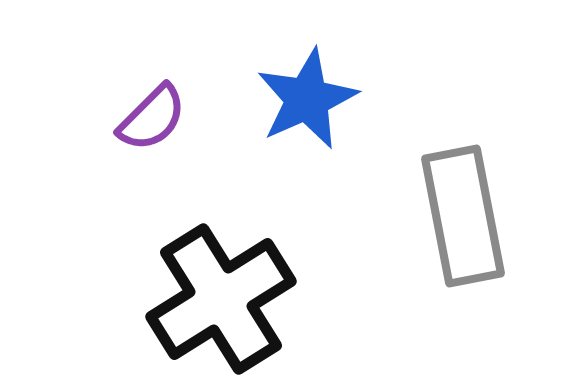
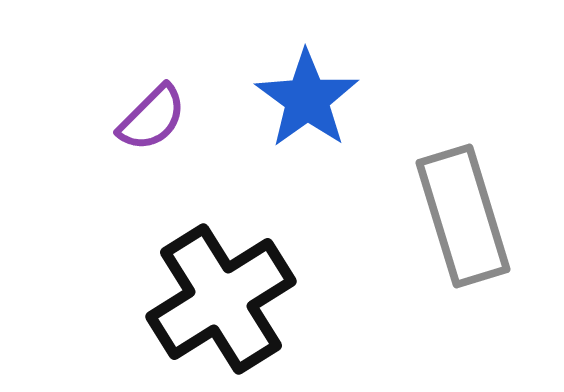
blue star: rotated 12 degrees counterclockwise
gray rectangle: rotated 6 degrees counterclockwise
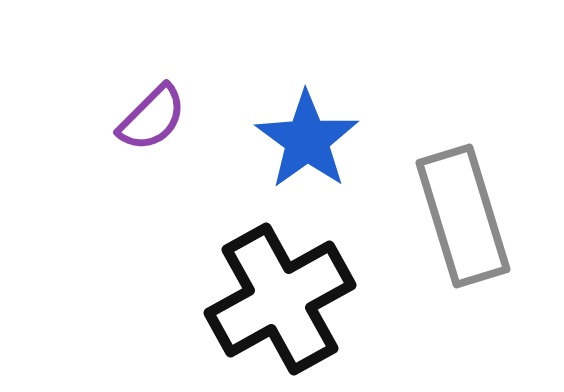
blue star: moved 41 px down
black cross: moved 59 px right; rotated 3 degrees clockwise
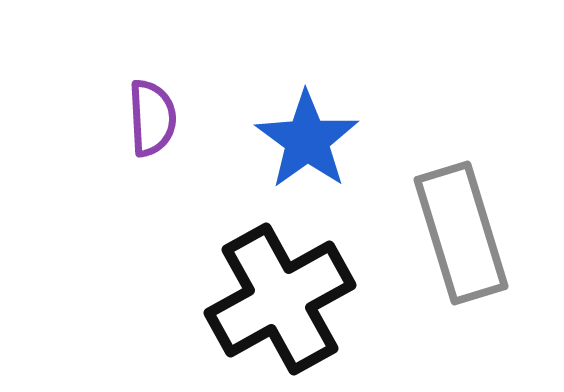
purple semicircle: rotated 48 degrees counterclockwise
gray rectangle: moved 2 px left, 17 px down
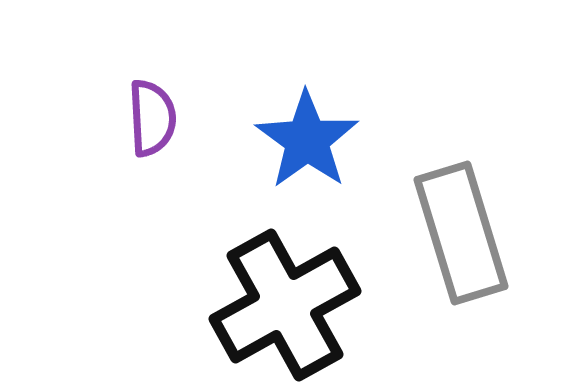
black cross: moved 5 px right, 6 px down
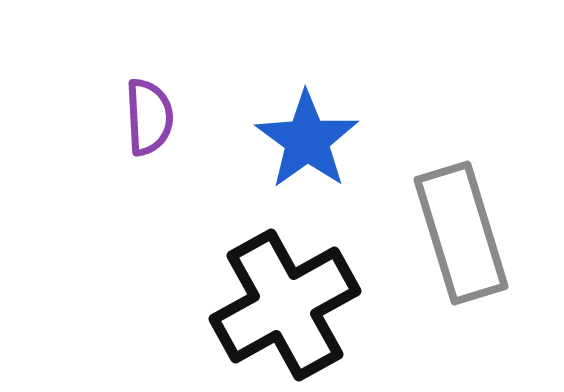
purple semicircle: moved 3 px left, 1 px up
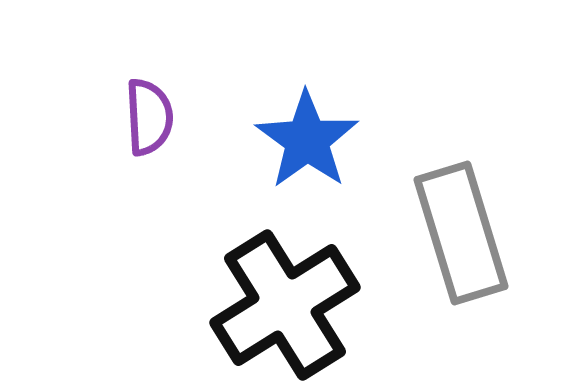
black cross: rotated 3 degrees counterclockwise
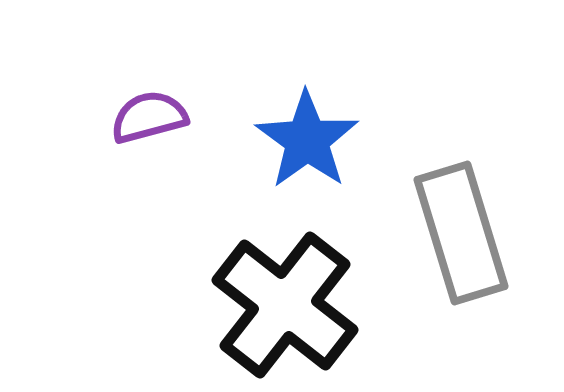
purple semicircle: rotated 102 degrees counterclockwise
black cross: rotated 20 degrees counterclockwise
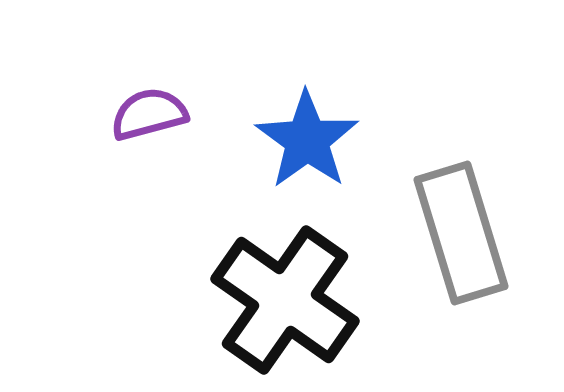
purple semicircle: moved 3 px up
black cross: moved 5 px up; rotated 3 degrees counterclockwise
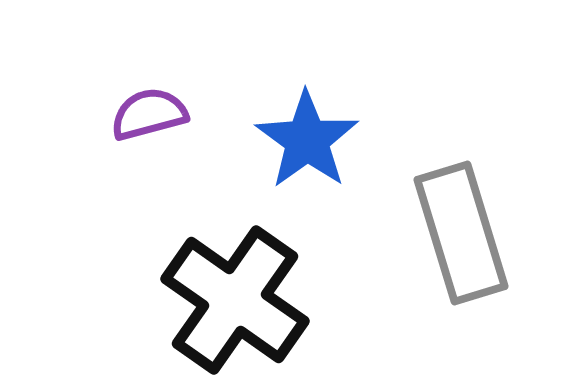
black cross: moved 50 px left
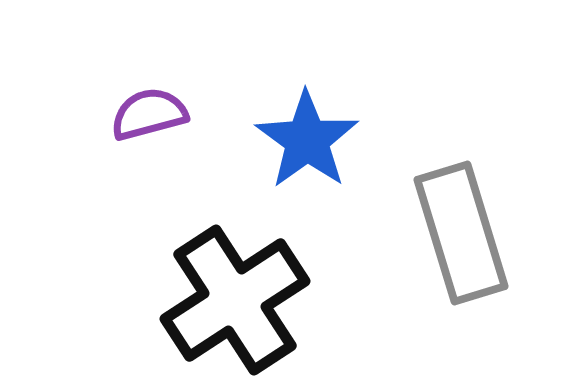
black cross: rotated 22 degrees clockwise
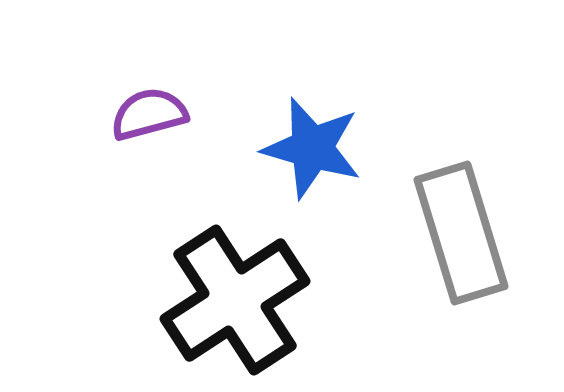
blue star: moved 5 px right, 8 px down; rotated 20 degrees counterclockwise
